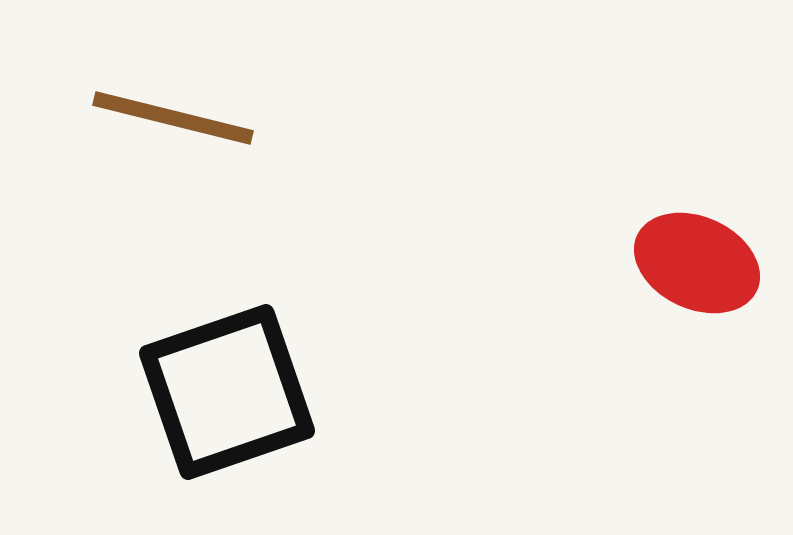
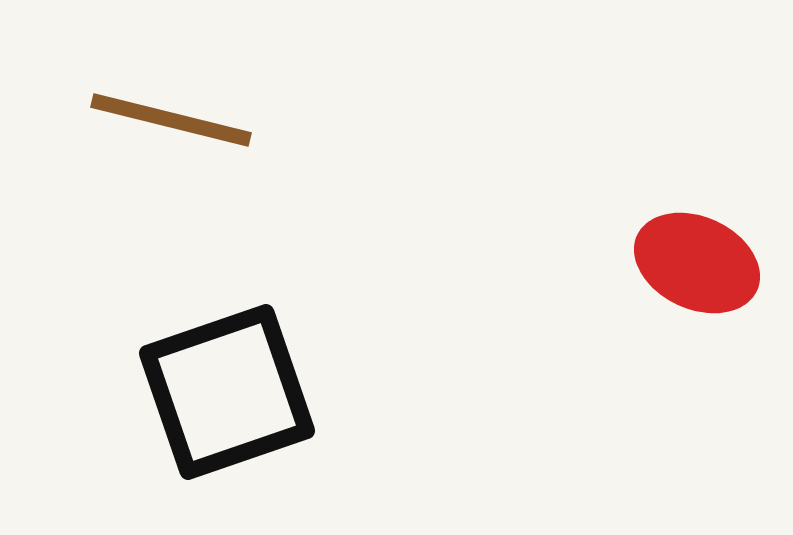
brown line: moved 2 px left, 2 px down
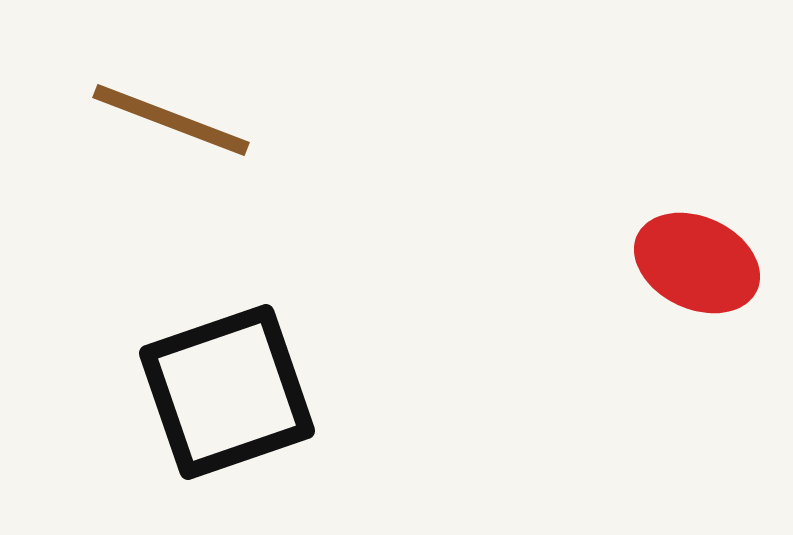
brown line: rotated 7 degrees clockwise
